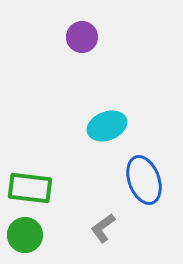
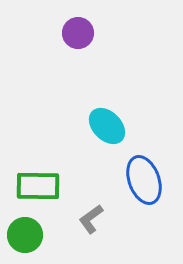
purple circle: moved 4 px left, 4 px up
cyan ellipse: rotated 66 degrees clockwise
green rectangle: moved 8 px right, 2 px up; rotated 6 degrees counterclockwise
gray L-shape: moved 12 px left, 9 px up
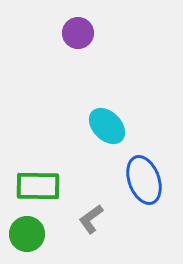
green circle: moved 2 px right, 1 px up
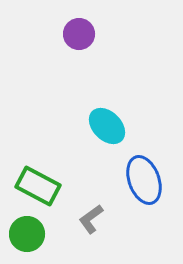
purple circle: moved 1 px right, 1 px down
green rectangle: rotated 27 degrees clockwise
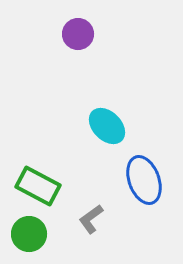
purple circle: moved 1 px left
green circle: moved 2 px right
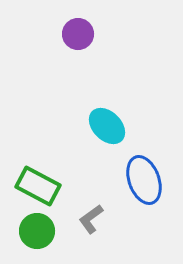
green circle: moved 8 px right, 3 px up
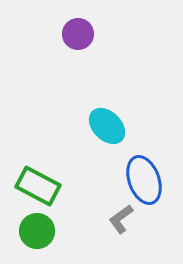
gray L-shape: moved 30 px right
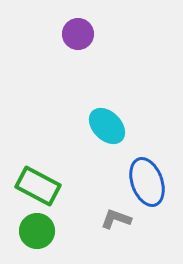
blue ellipse: moved 3 px right, 2 px down
gray L-shape: moved 5 px left; rotated 56 degrees clockwise
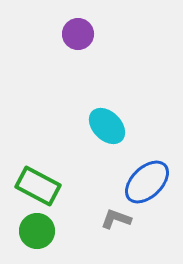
blue ellipse: rotated 66 degrees clockwise
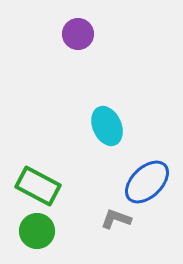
cyan ellipse: rotated 21 degrees clockwise
